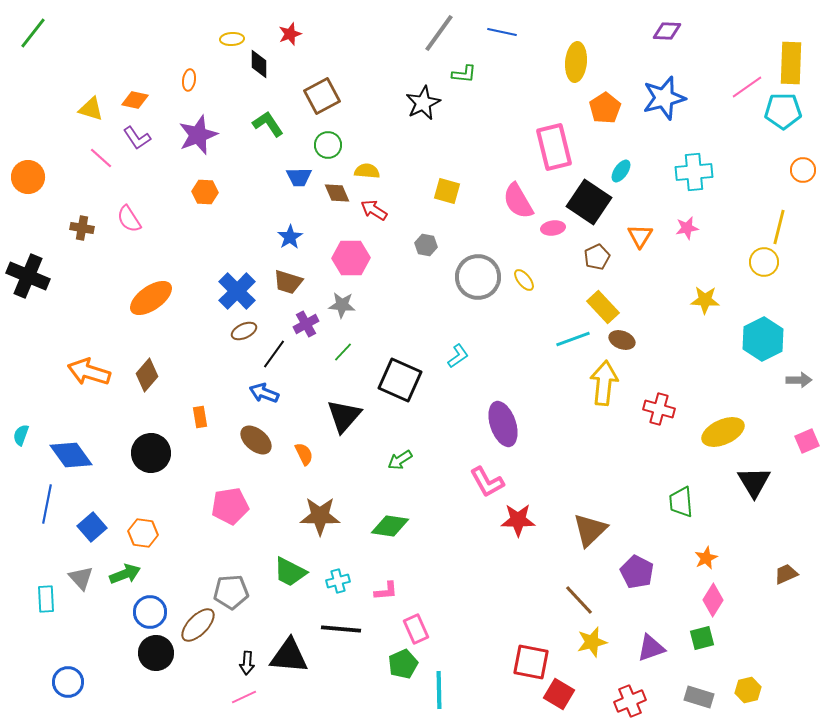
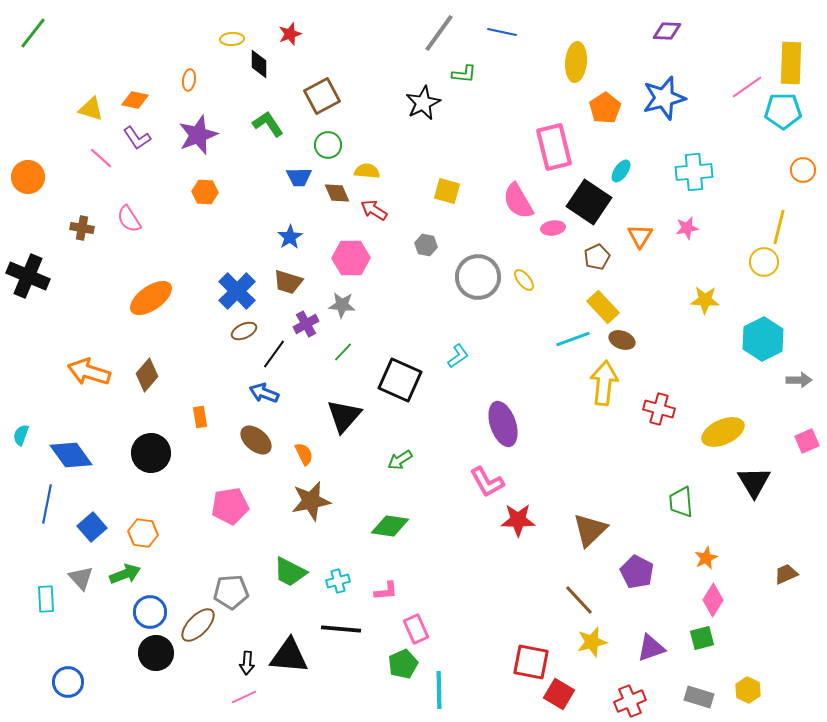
brown star at (320, 516): moved 9 px left, 15 px up; rotated 12 degrees counterclockwise
yellow hexagon at (748, 690): rotated 20 degrees counterclockwise
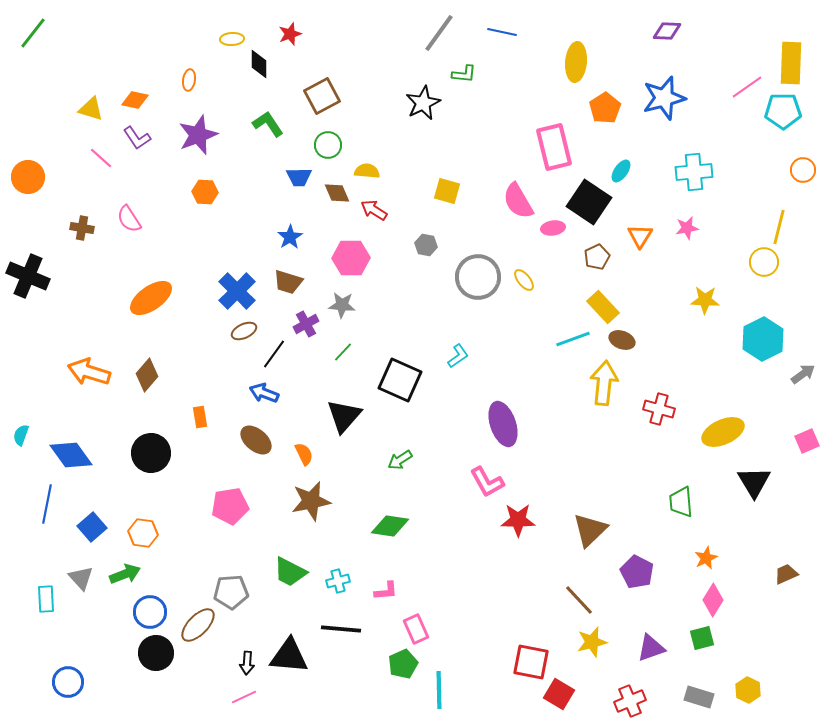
gray arrow at (799, 380): moved 4 px right, 6 px up; rotated 35 degrees counterclockwise
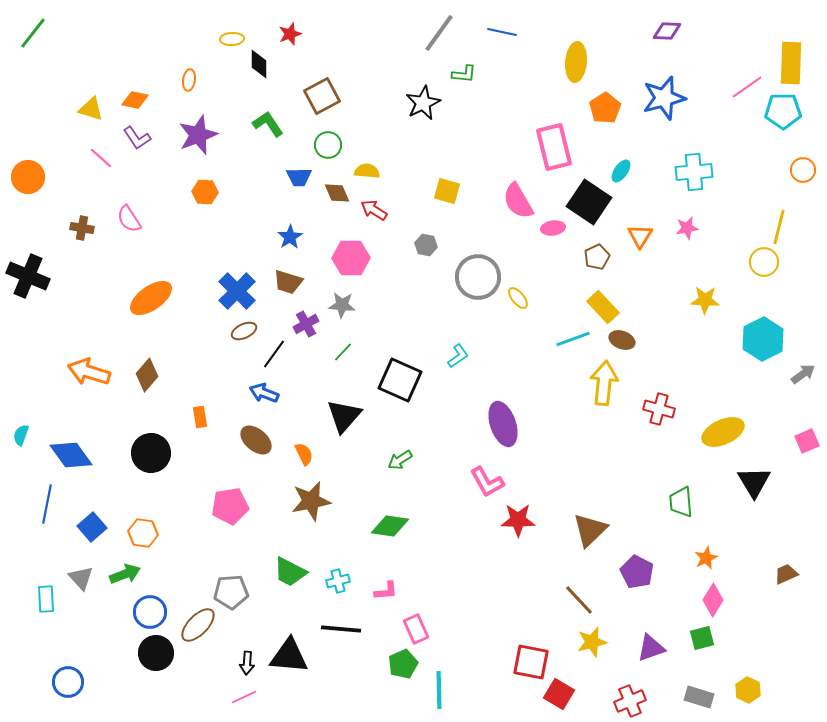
yellow ellipse at (524, 280): moved 6 px left, 18 px down
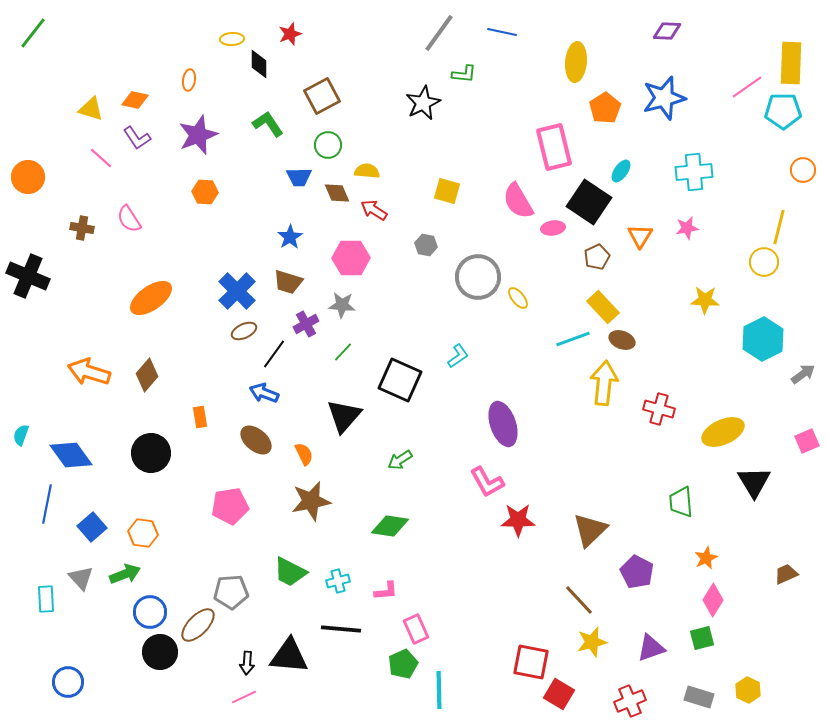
black circle at (156, 653): moved 4 px right, 1 px up
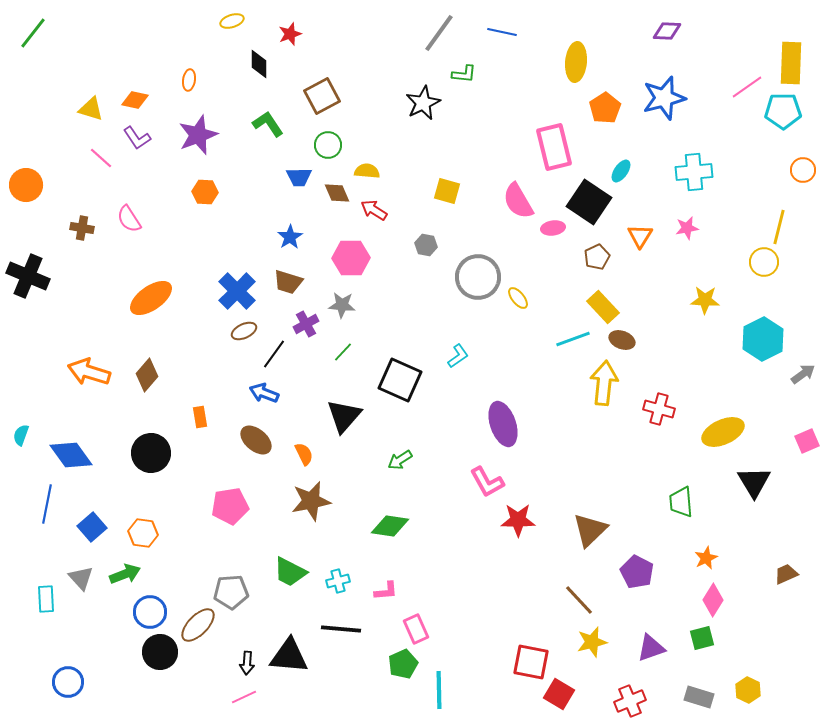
yellow ellipse at (232, 39): moved 18 px up; rotated 15 degrees counterclockwise
orange circle at (28, 177): moved 2 px left, 8 px down
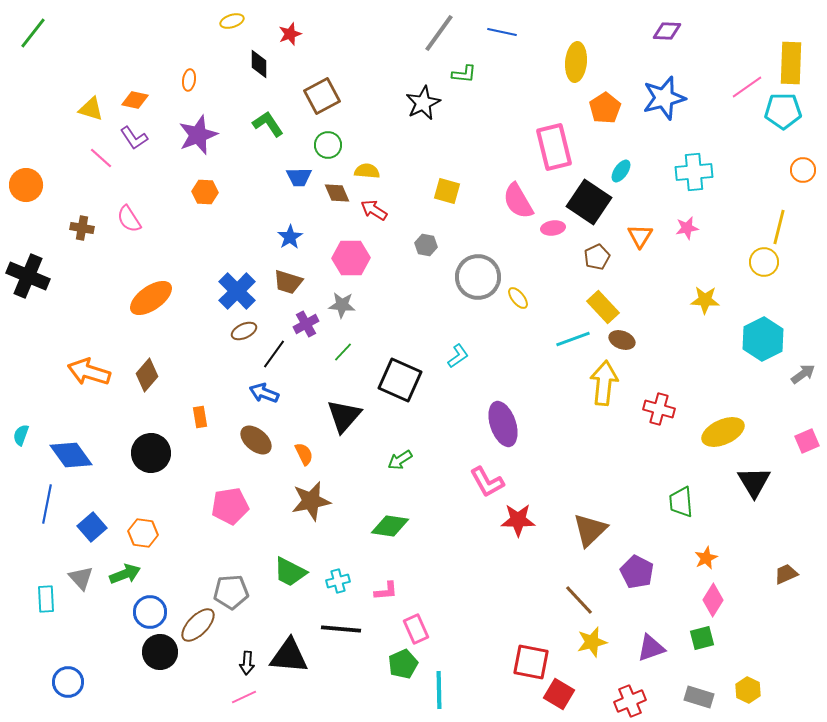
purple L-shape at (137, 138): moved 3 px left
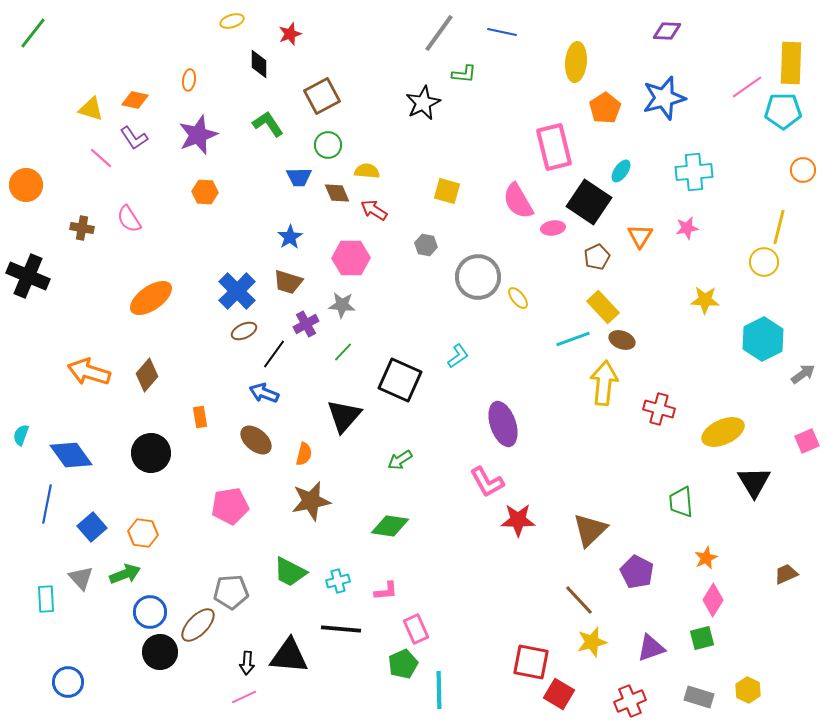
orange semicircle at (304, 454): rotated 40 degrees clockwise
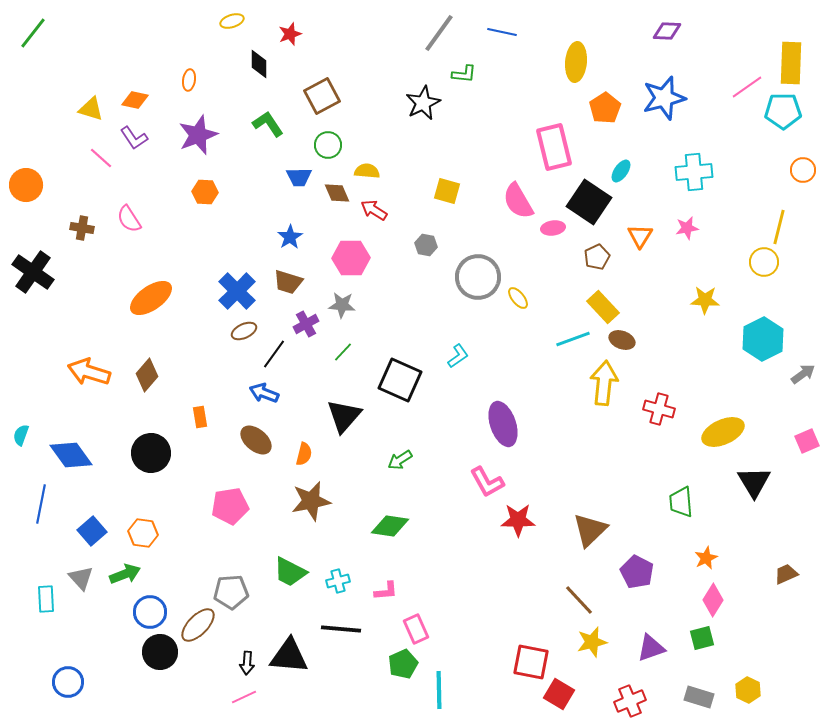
black cross at (28, 276): moved 5 px right, 4 px up; rotated 12 degrees clockwise
blue line at (47, 504): moved 6 px left
blue square at (92, 527): moved 4 px down
